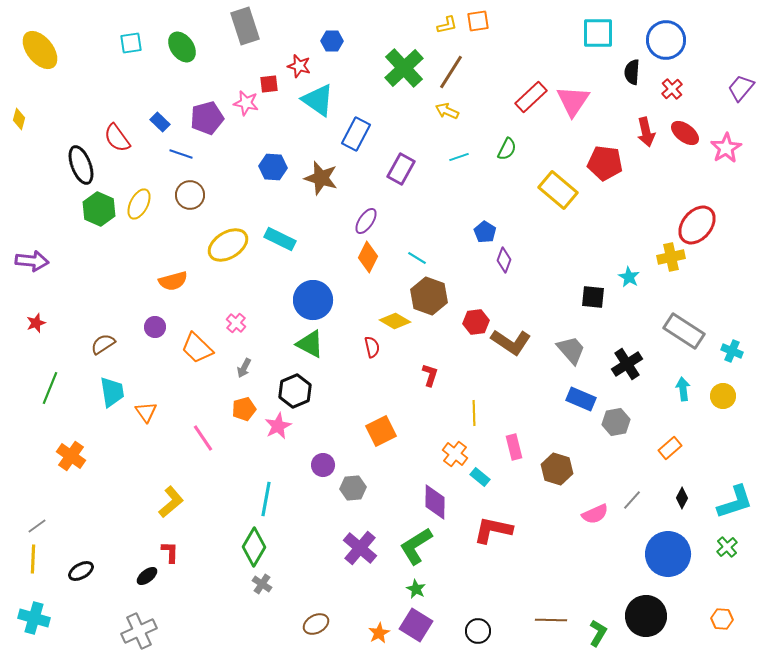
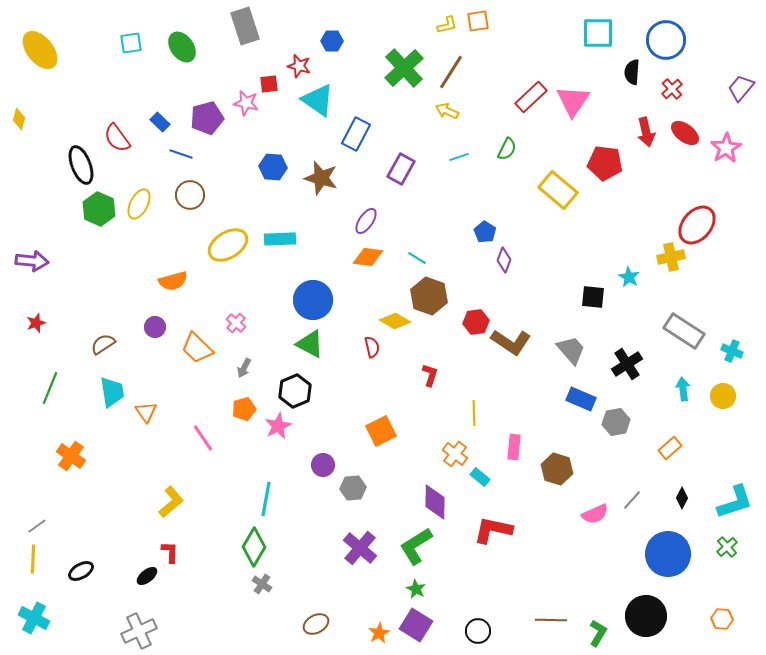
cyan rectangle at (280, 239): rotated 28 degrees counterclockwise
orange diamond at (368, 257): rotated 72 degrees clockwise
pink rectangle at (514, 447): rotated 20 degrees clockwise
cyan cross at (34, 618): rotated 12 degrees clockwise
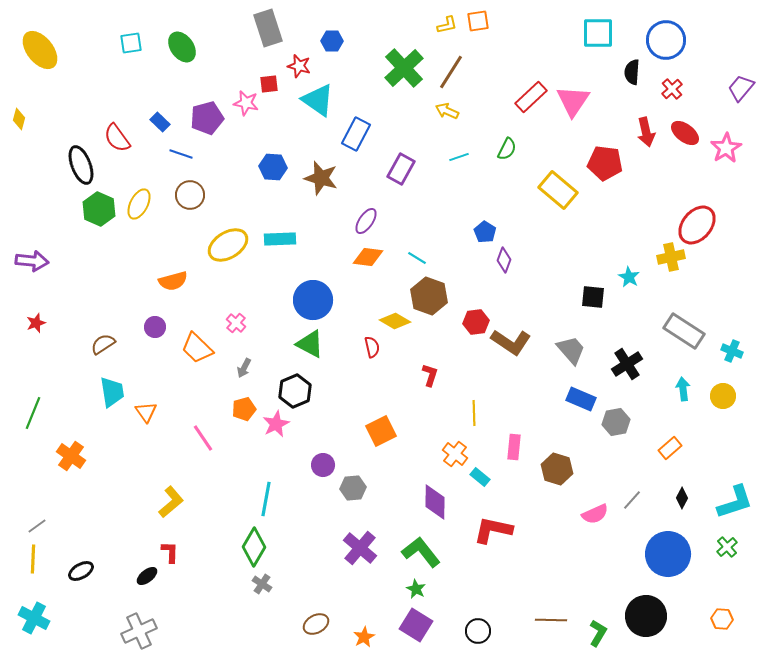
gray rectangle at (245, 26): moved 23 px right, 2 px down
green line at (50, 388): moved 17 px left, 25 px down
pink star at (278, 426): moved 2 px left, 2 px up
green L-shape at (416, 546): moved 5 px right, 6 px down; rotated 84 degrees clockwise
orange star at (379, 633): moved 15 px left, 4 px down
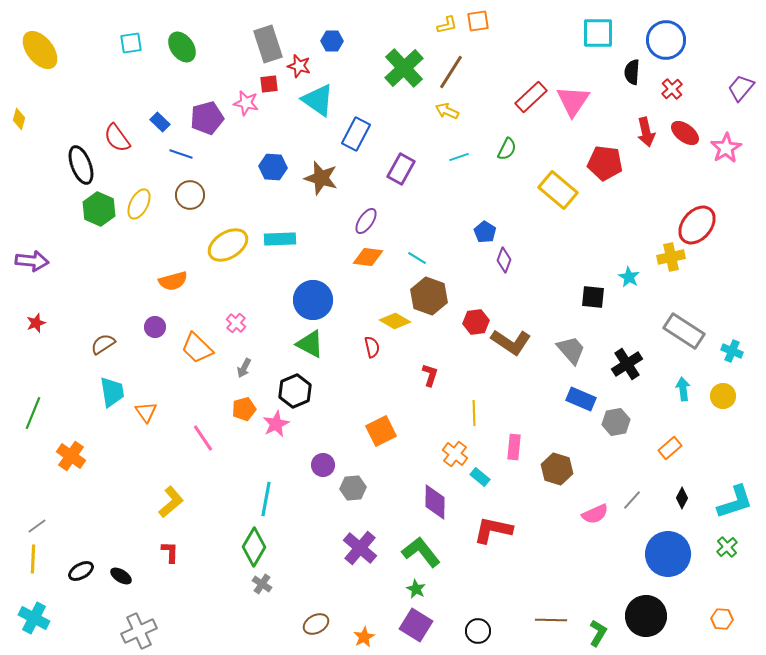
gray rectangle at (268, 28): moved 16 px down
black ellipse at (147, 576): moved 26 px left; rotated 70 degrees clockwise
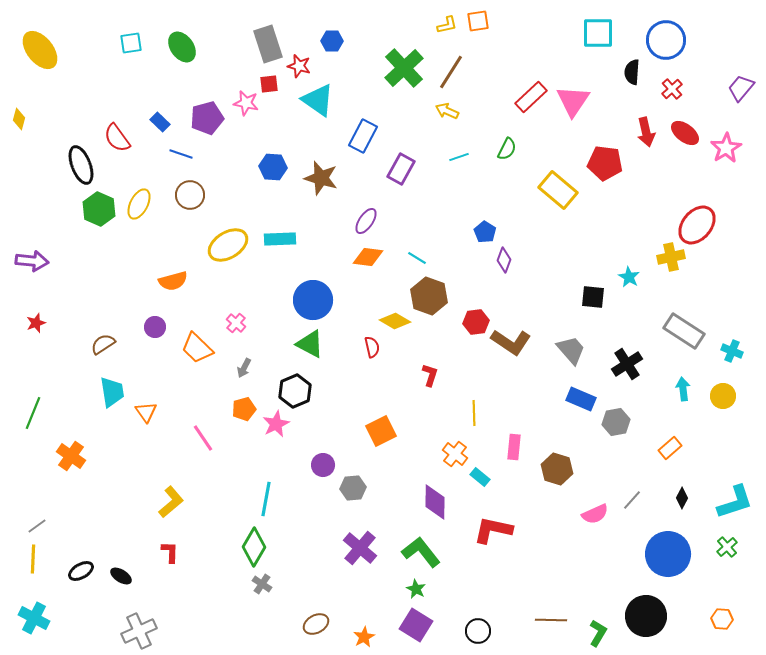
blue rectangle at (356, 134): moved 7 px right, 2 px down
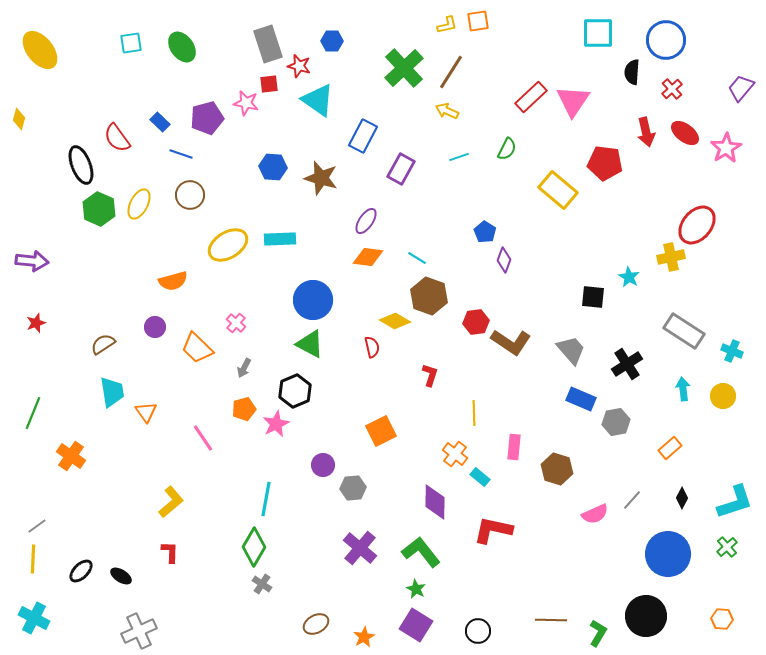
black ellipse at (81, 571): rotated 15 degrees counterclockwise
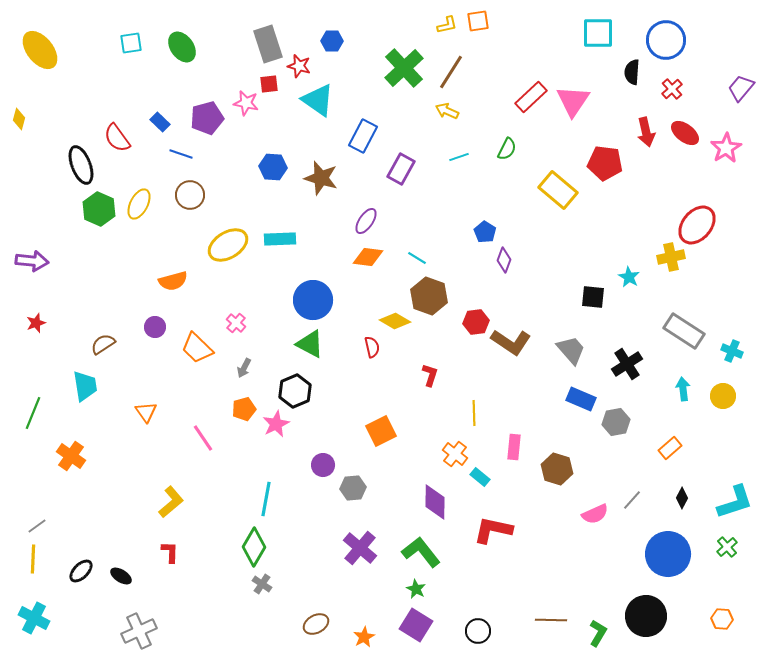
cyan trapezoid at (112, 392): moved 27 px left, 6 px up
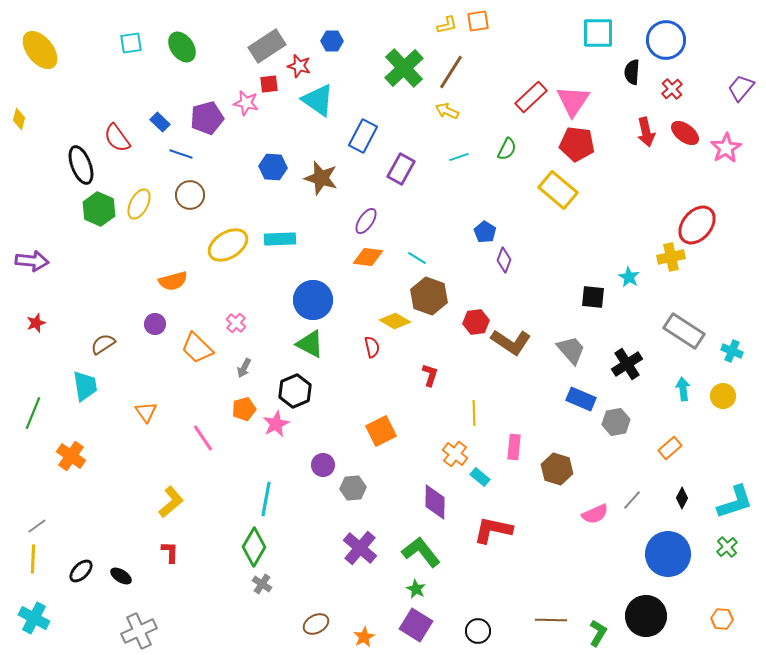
gray rectangle at (268, 44): moved 1 px left, 2 px down; rotated 75 degrees clockwise
red pentagon at (605, 163): moved 28 px left, 19 px up
purple circle at (155, 327): moved 3 px up
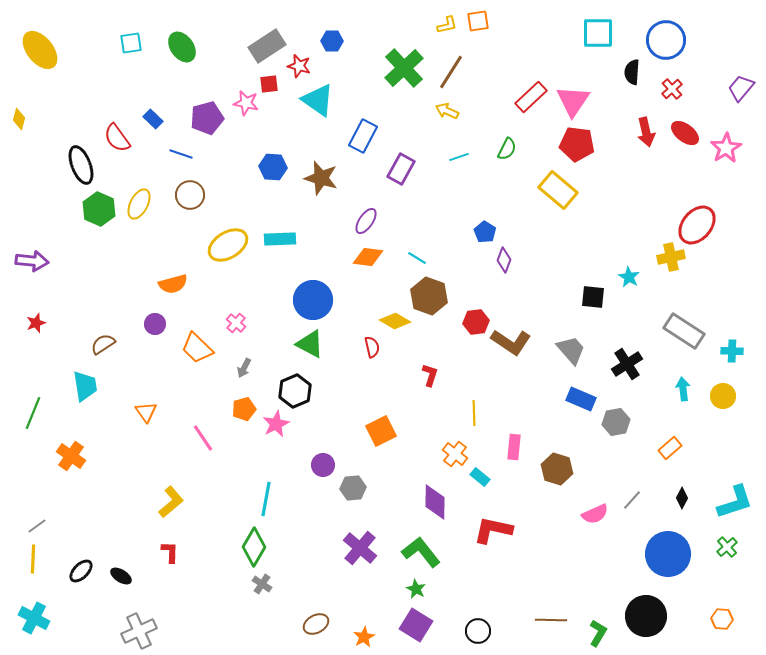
blue rectangle at (160, 122): moved 7 px left, 3 px up
orange semicircle at (173, 281): moved 3 px down
cyan cross at (732, 351): rotated 20 degrees counterclockwise
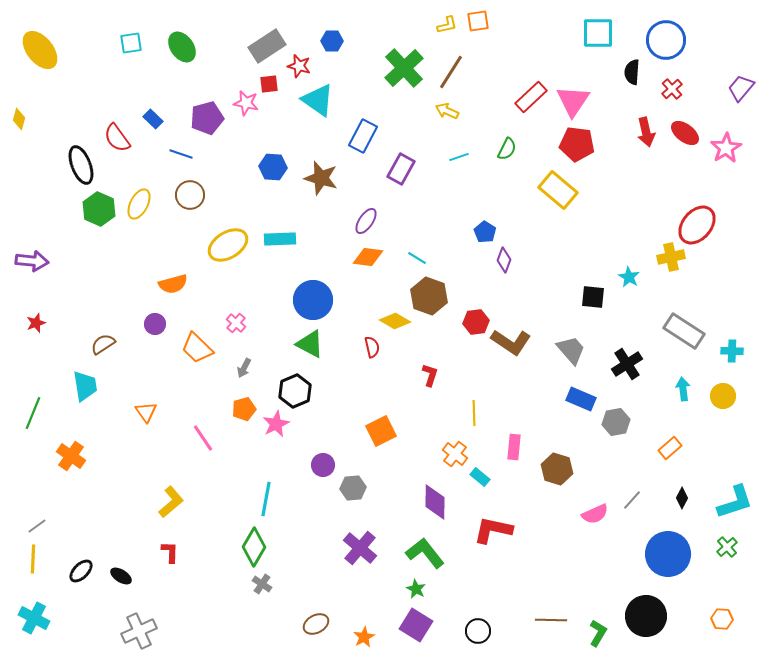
green L-shape at (421, 552): moved 4 px right, 1 px down
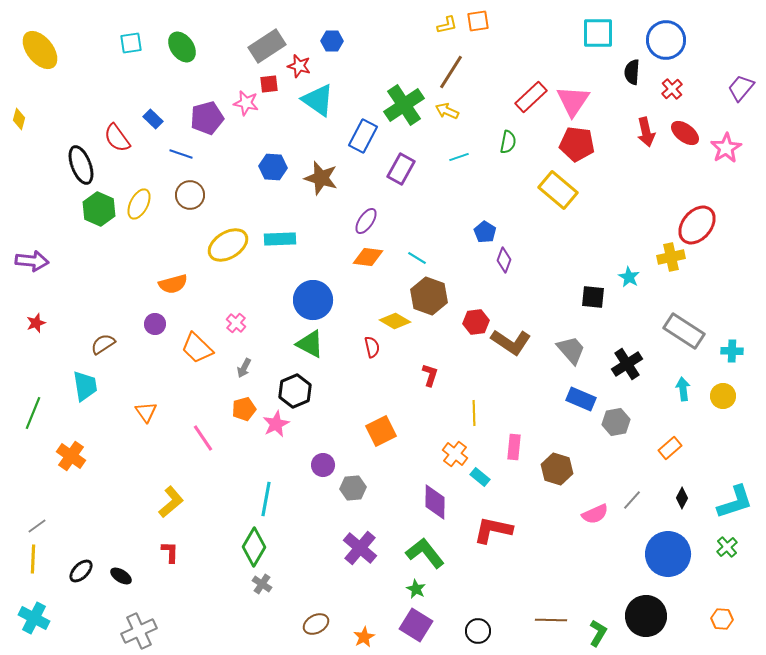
green cross at (404, 68): moved 37 px down; rotated 9 degrees clockwise
green semicircle at (507, 149): moved 1 px right, 7 px up; rotated 15 degrees counterclockwise
